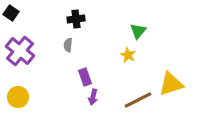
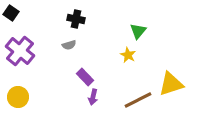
black cross: rotated 18 degrees clockwise
gray semicircle: moved 1 px right; rotated 112 degrees counterclockwise
purple rectangle: rotated 24 degrees counterclockwise
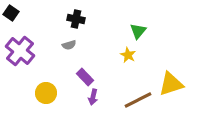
yellow circle: moved 28 px right, 4 px up
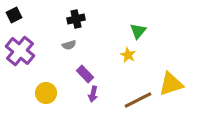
black square: moved 3 px right, 2 px down; rotated 28 degrees clockwise
black cross: rotated 24 degrees counterclockwise
purple rectangle: moved 3 px up
purple arrow: moved 3 px up
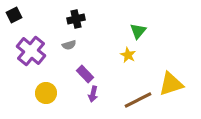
purple cross: moved 11 px right
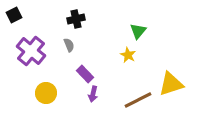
gray semicircle: rotated 96 degrees counterclockwise
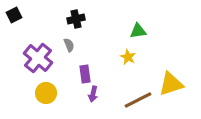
green triangle: rotated 42 degrees clockwise
purple cross: moved 7 px right, 7 px down
yellow star: moved 2 px down
purple rectangle: rotated 36 degrees clockwise
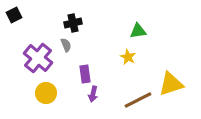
black cross: moved 3 px left, 4 px down
gray semicircle: moved 3 px left
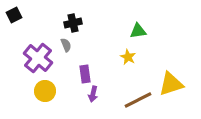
yellow circle: moved 1 px left, 2 px up
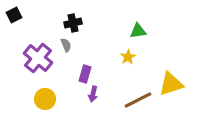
yellow star: rotated 14 degrees clockwise
purple rectangle: rotated 24 degrees clockwise
yellow circle: moved 8 px down
